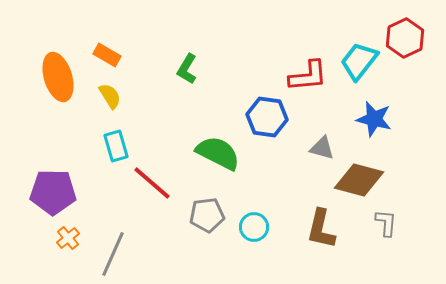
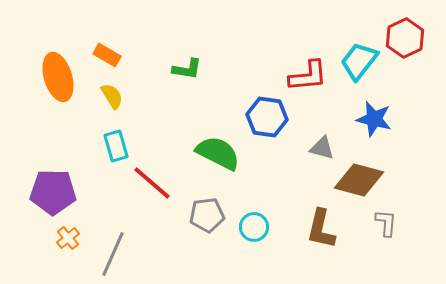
green L-shape: rotated 112 degrees counterclockwise
yellow semicircle: moved 2 px right
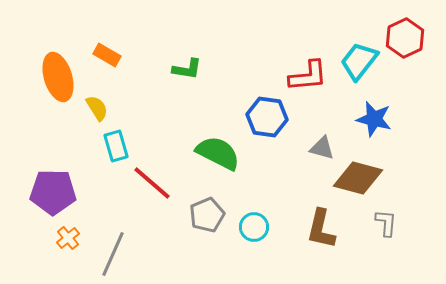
yellow semicircle: moved 15 px left, 12 px down
brown diamond: moved 1 px left, 2 px up
gray pentagon: rotated 16 degrees counterclockwise
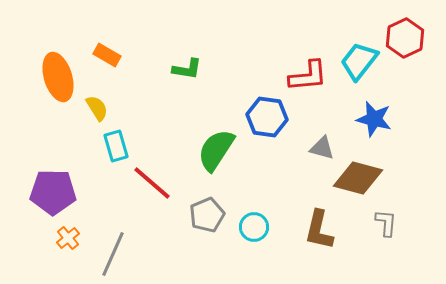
green semicircle: moved 2 px left, 3 px up; rotated 84 degrees counterclockwise
brown L-shape: moved 2 px left, 1 px down
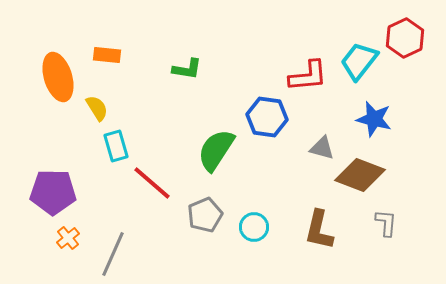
orange rectangle: rotated 24 degrees counterclockwise
brown diamond: moved 2 px right, 3 px up; rotated 6 degrees clockwise
gray pentagon: moved 2 px left
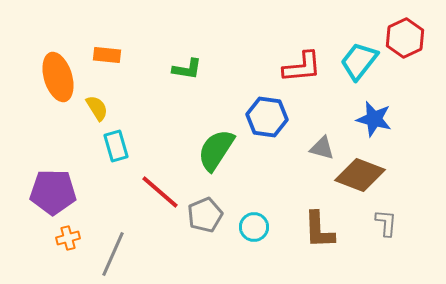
red L-shape: moved 6 px left, 9 px up
red line: moved 8 px right, 9 px down
brown L-shape: rotated 15 degrees counterclockwise
orange cross: rotated 25 degrees clockwise
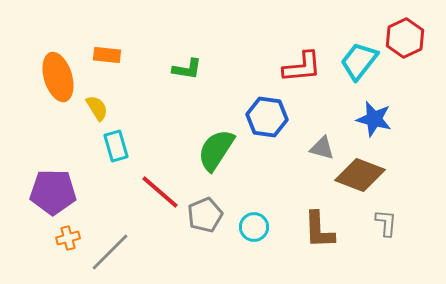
gray line: moved 3 px left, 2 px up; rotated 21 degrees clockwise
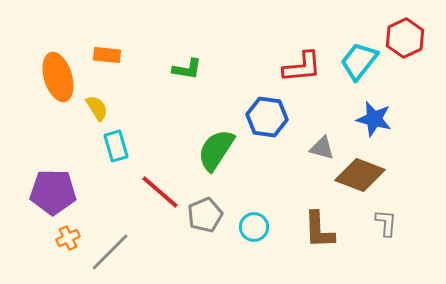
orange cross: rotated 10 degrees counterclockwise
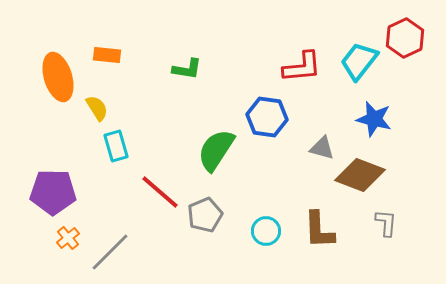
cyan circle: moved 12 px right, 4 px down
orange cross: rotated 15 degrees counterclockwise
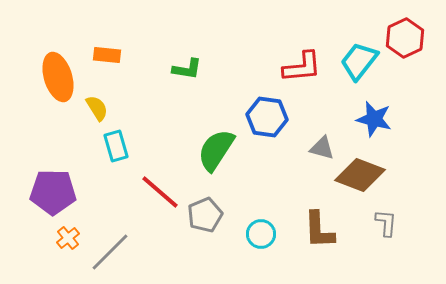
cyan circle: moved 5 px left, 3 px down
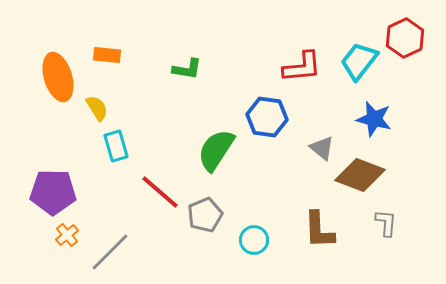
gray triangle: rotated 24 degrees clockwise
cyan circle: moved 7 px left, 6 px down
orange cross: moved 1 px left, 3 px up
